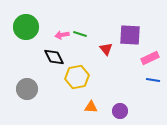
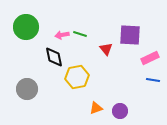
black diamond: rotated 15 degrees clockwise
orange triangle: moved 5 px right, 1 px down; rotated 24 degrees counterclockwise
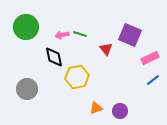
purple square: rotated 20 degrees clockwise
blue line: rotated 48 degrees counterclockwise
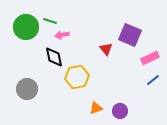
green line: moved 30 px left, 13 px up
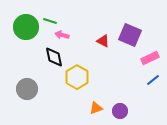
pink arrow: rotated 24 degrees clockwise
red triangle: moved 3 px left, 8 px up; rotated 24 degrees counterclockwise
yellow hexagon: rotated 20 degrees counterclockwise
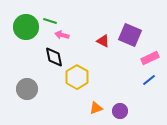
blue line: moved 4 px left
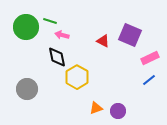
black diamond: moved 3 px right
purple circle: moved 2 px left
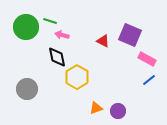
pink rectangle: moved 3 px left, 1 px down; rotated 54 degrees clockwise
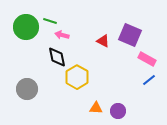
orange triangle: rotated 24 degrees clockwise
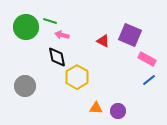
gray circle: moved 2 px left, 3 px up
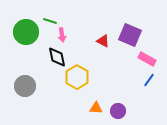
green circle: moved 5 px down
pink arrow: rotated 112 degrees counterclockwise
blue line: rotated 16 degrees counterclockwise
